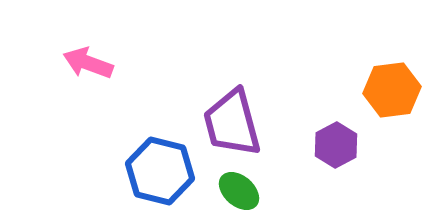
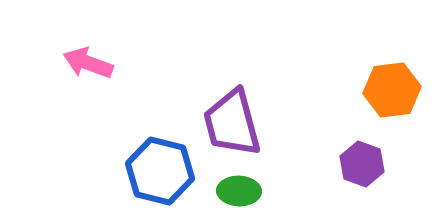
purple hexagon: moved 26 px right, 19 px down; rotated 12 degrees counterclockwise
green ellipse: rotated 39 degrees counterclockwise
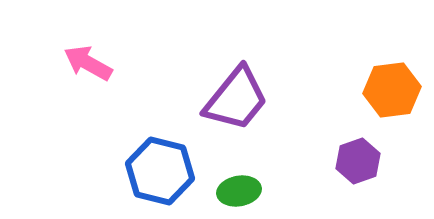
pink arrow: rotated 9 degrees clockwise
purple trapezoid: moved 4 px right, 24 px up; rotated 126 degrees counterclockwise
purple hexagon: moved 4 px left, 3 px up; rotated 21 degrees clockwise
green ellipse: rotated 12 degrees counterclockwise
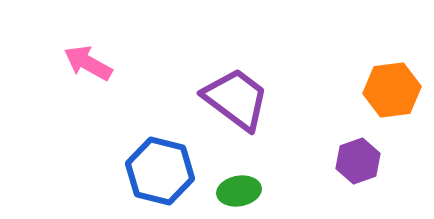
purple trapezoid: rotated 92 degrees counterclockwise
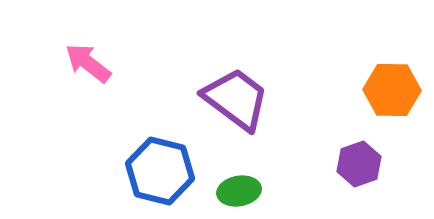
pink arrow: rotated 9 degrees clockwise
orange hexagon: rotated 8 degrees clockwise
purple hexagon: moved 1 px right, 3 px down
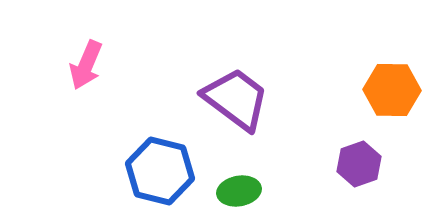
pink arrow: moved 2 px left, 2 px down; rotated 105 degrees counterclockwise
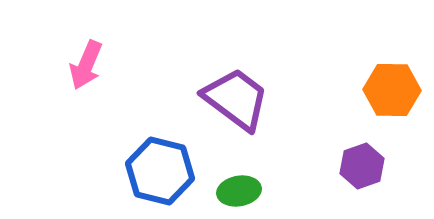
purple hexagon: moved 3 px right, 2 px down
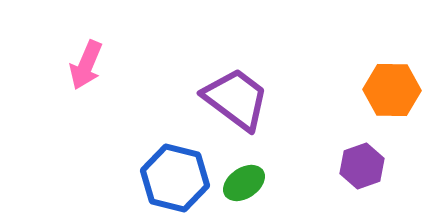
blue hexagon: moved 15 px right, 7 px down
green ellipse: moved 5 px right, 8 px up; rotated 24 degrees counterclockwise
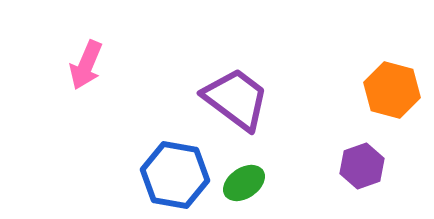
orange hexagon: rotated 14 degrees clockwise
blue hexagon: moved 3 px up; rotated 4 degrees counterclockwise
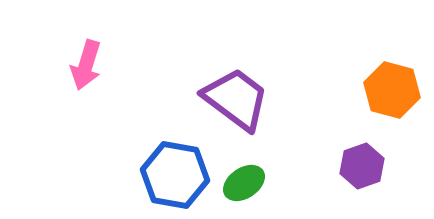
pink arrow: rotated 6 degrees counterclockwise
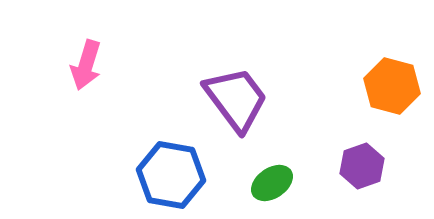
orange hexagon: moved 4 px up
purple trapezoid: rotated 16 degrees clockwise
blue hexagon: moved 4 px left
green ellipse: moved 28 px right
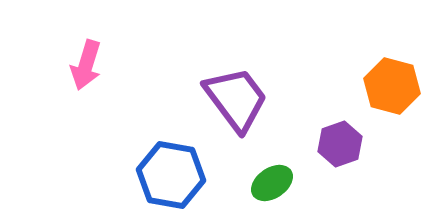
purple hexagon: moved 22 px left, 22 px up
